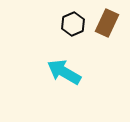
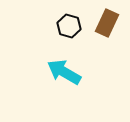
black hexagon: moved 4 px left, 2 px down; rotated 20 degrees counterclockwise
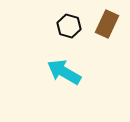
brown rectangle: moved 1 px down
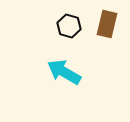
brown rectangle: rotated 12 degrees counterclockwise
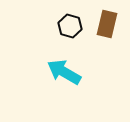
black hexagon: moved 1 px right
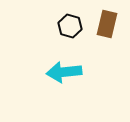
cyan arrow: rotated 36 degrees counterclockwise
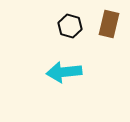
brown rectangle: moved 2 px right
